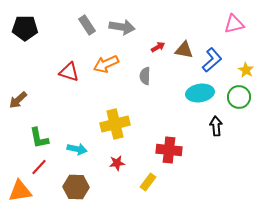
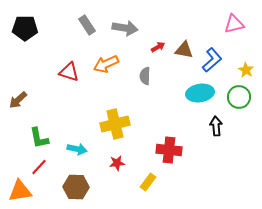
gray arrow: moved 3 px right, 1 px down
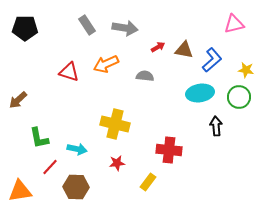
yellow star: rotated 21 degrees counterclockwise
gray semicircle: rotated 96 degrees clockwise
yellow cross: rotated 28 degrees clockwise
red line: moved 11 px right
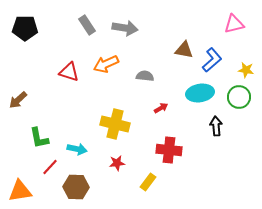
red arrow: moved 3 px right, 61 px down
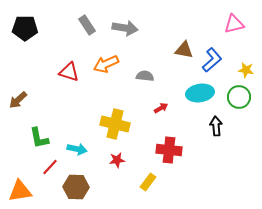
red star: moved 3 px up
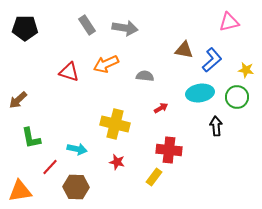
pink triangle: moved 5 px left, 2 px up
green circle: moved 2 px left
green L-shape: moved 8 px left
red star: moved 2 px down; rotated 21 degrees clockwise
yellow rectangle: moved 6 px right, 5 px up
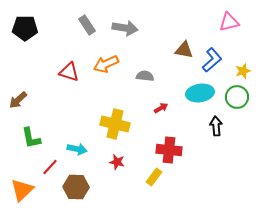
yellow star: moved 3 px left, 1 px down; rotated 28 degrees counterclockwise
orange triangle: moved 2 px right, 1 px up; rotated 35 degrees counterclockwise
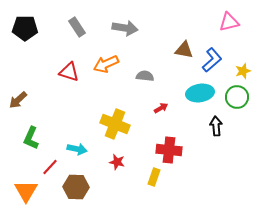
gray rectangle: moved 10 px left, 2 px down
yellow cross: rotated 8 degrees clockwise
green L-shape: rotated 35 degrees clockwise
yellow rectangle: rotated 18 degrees counterclockwise
orange triangle: moved 4 px right, 1 px down; rotated 15 degrees counterclockwise
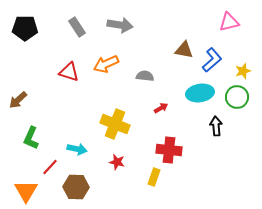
gray arrow: moved 5 px left, 3 px up
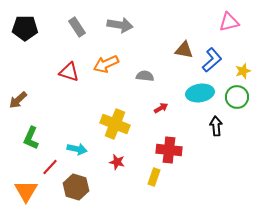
brown hexagon: rotated 15 degrees clockwise
